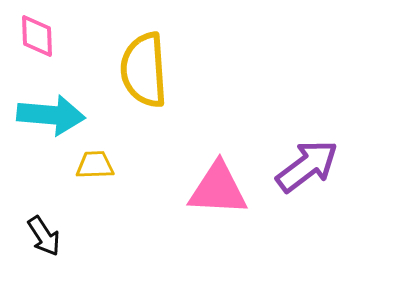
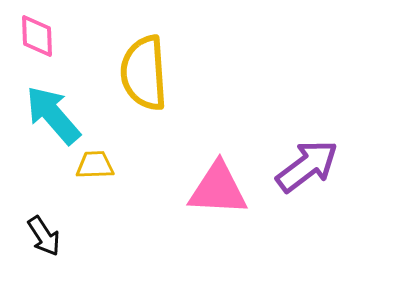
yellow semicircle: moved 3 px down
cyan arrow: moved 2 px right; rotated 136 degrees counterclockwise
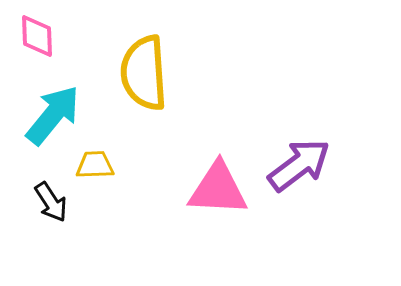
cyan arrow: rotated 80 degrees clockwise
purple arrow: moved 8 px left, 1 px up
black arrow: moved 7 px right, 34 px up
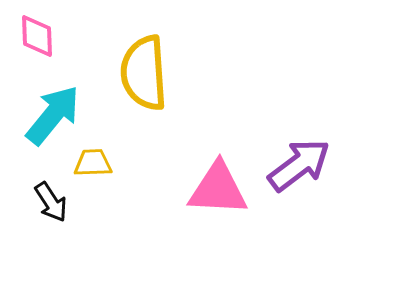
yellow trapezoid: moved 2 px left, 2 px up
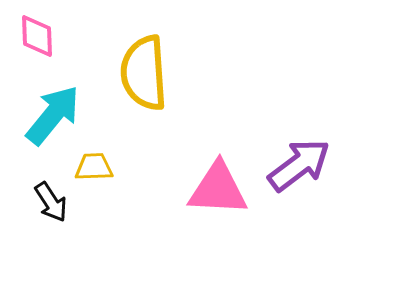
yellow trapezoid: moved 1 px right, 4 px down
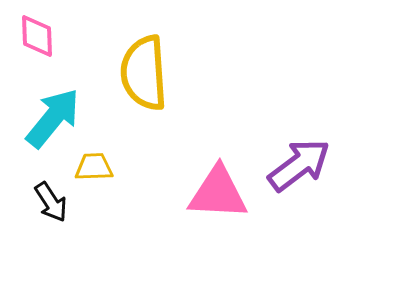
cyan arrow: moved 3 px down
pink triangle: moved 4 px down
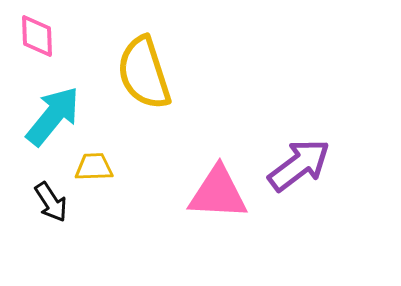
yellow semicircle: rotated 14 degrees counterclockwise
cyan arrow: moved 2 px up
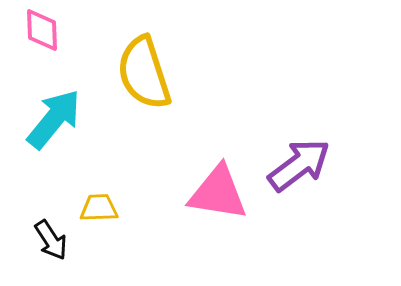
pink diamond: moved 5 px right, 6 px up
cyan arrow: moved 1 px right, 3 px down
yellow trapezoid: moved 5 px right, 41 px down
pink triangle: rotated 6 degrees clockwise
black arrow: moved 38 px down
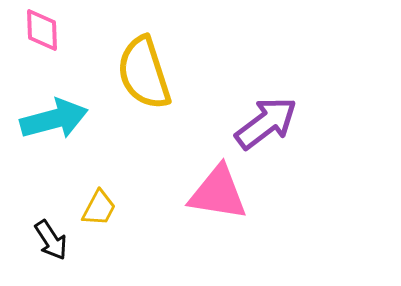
cyan arrow: rotated 36 degrees clockwise
purple arrow: moved 33 px left, 42 px up
yellow trapezoid: rotated 120 degrees clockwise
